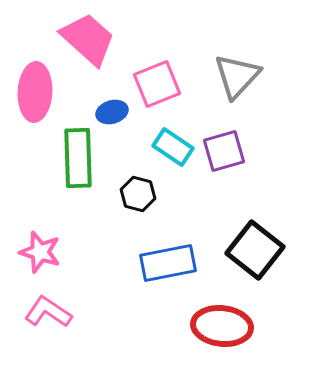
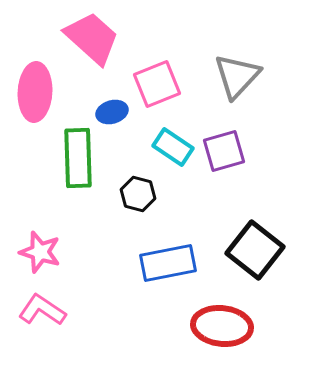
pink trapezoid: moved 4 px right, 1 px up
pink L-shape: moved 6 px left, 2 px up
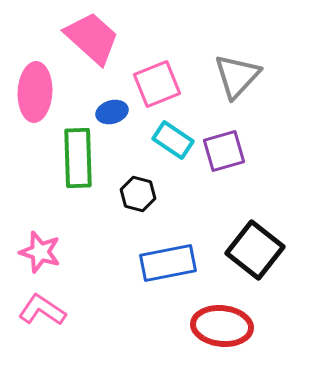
cyan rectangle: moved 7 px up
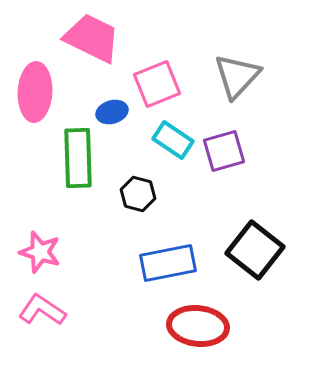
pink trapezoid: rotated 16 degrees counterclockwise
red ellipse: moved 24 px left
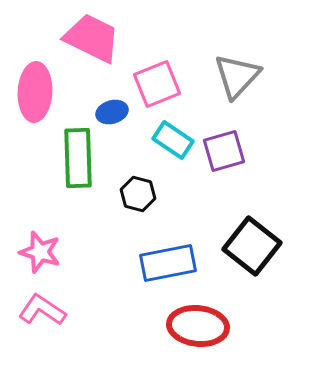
black square: moved 3 px left, 4 px up
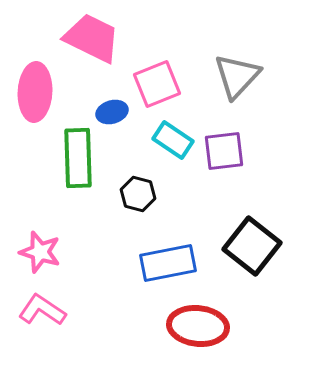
purple square: rotated 9 degrees clockwise
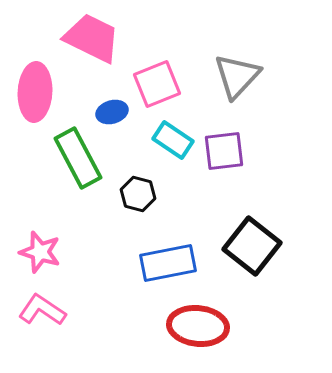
green rectangle: rotated 26 degrees counterclockwise
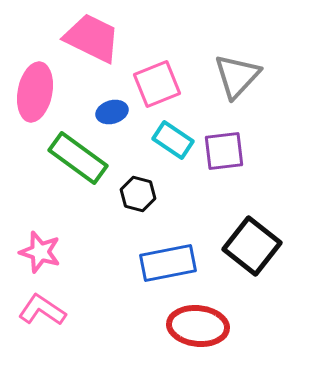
pink ellipse: rotated 8 degrees clockwise
green rectangle: rotated 26 degrees counterclockwise
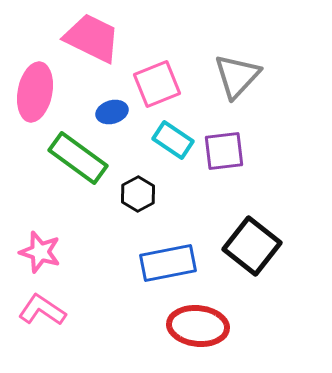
black hexagon: rotated 16 degrees clockwise
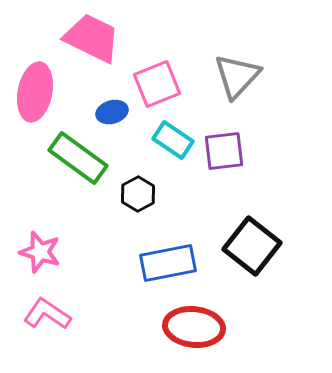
pink L-shape: moved 5 px right, 4 px down
red ellipse: moved 4 px left, 1 px down
